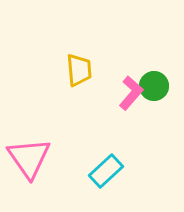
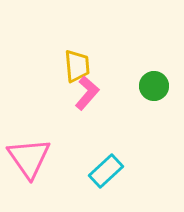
yellow trapezoid: moved 2 px left, 4 px up
pink L-shape: moved 44 px left
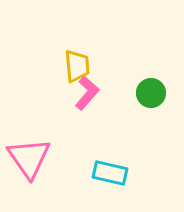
green circle: moved 3 px left, 7 px down
cyan rectangle: moved 4 px right, 2 px down; rotated 56 degrees clockwise
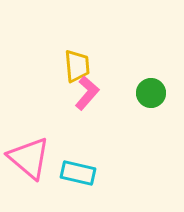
pink triangle: rotated 15 degrees counterclockwise
cyan rectangle: moved 32 px left
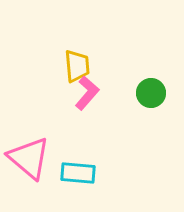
cyan rectangle: rotated 8 degrees counterclockwise
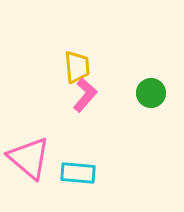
yellow trapezoid: moved 1 px down
pink L-shape: moved 2 px left, 2 px down
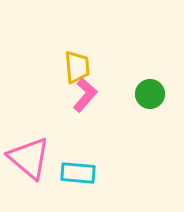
green circle: moved 1 px left, 1 px down
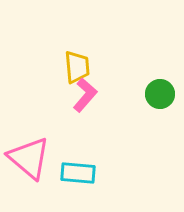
green circle: moved 10 px right
